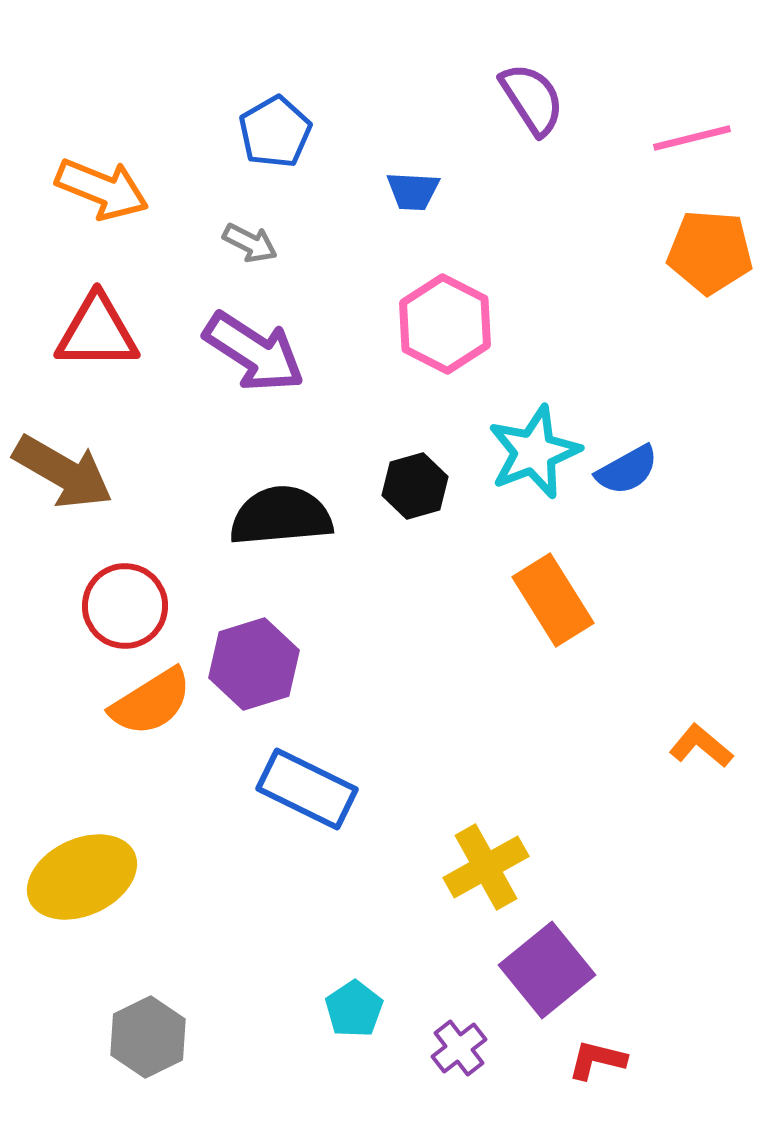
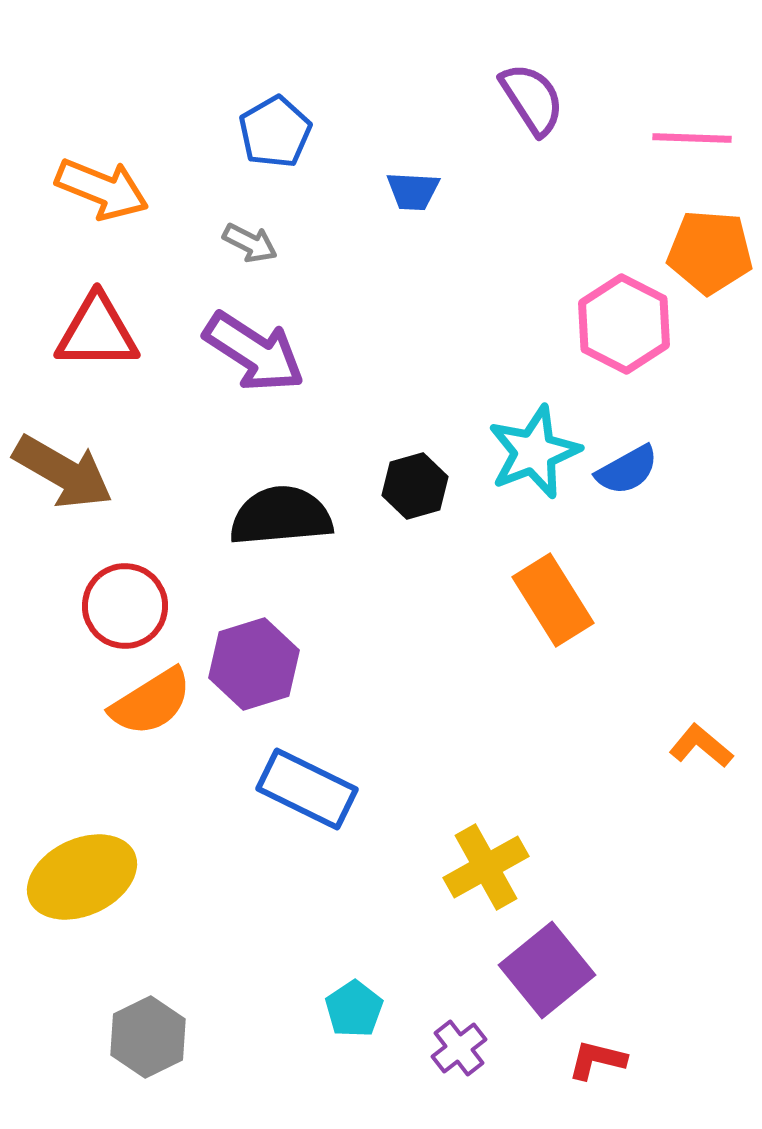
pink line: rotated 16 degrees clockwise
pink hexagon: moved 179 px right
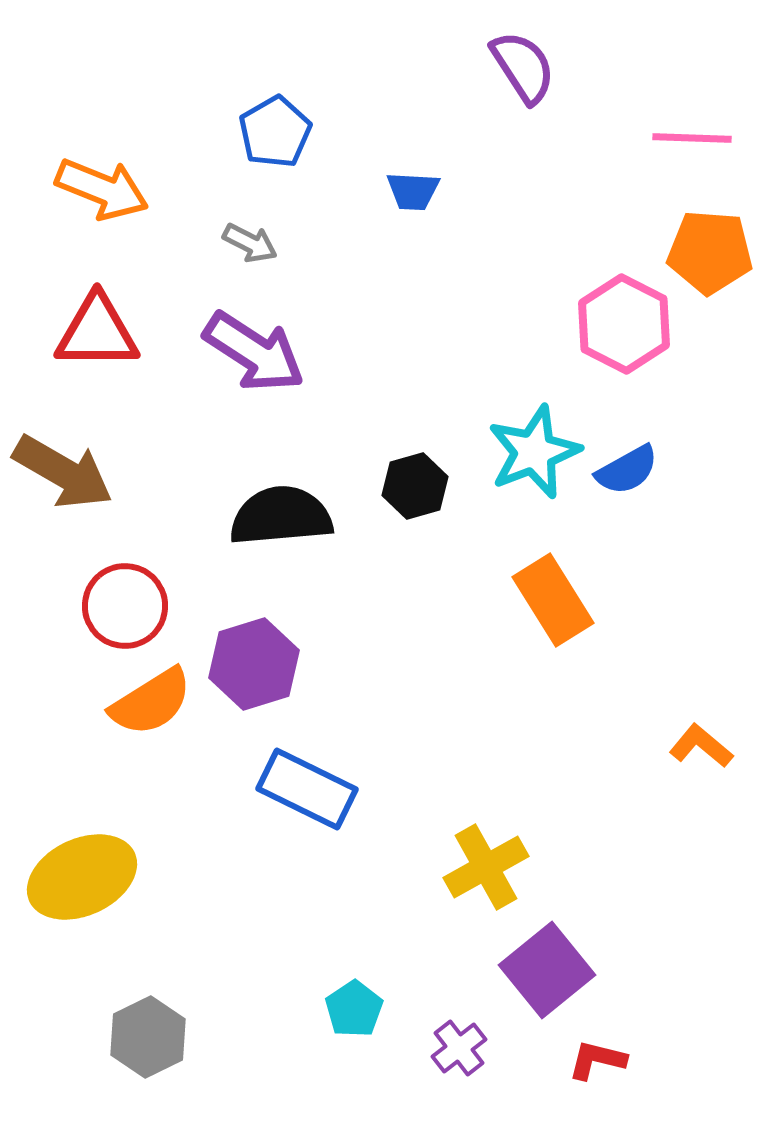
purple semicircle: moved 9 px left, 32 px up
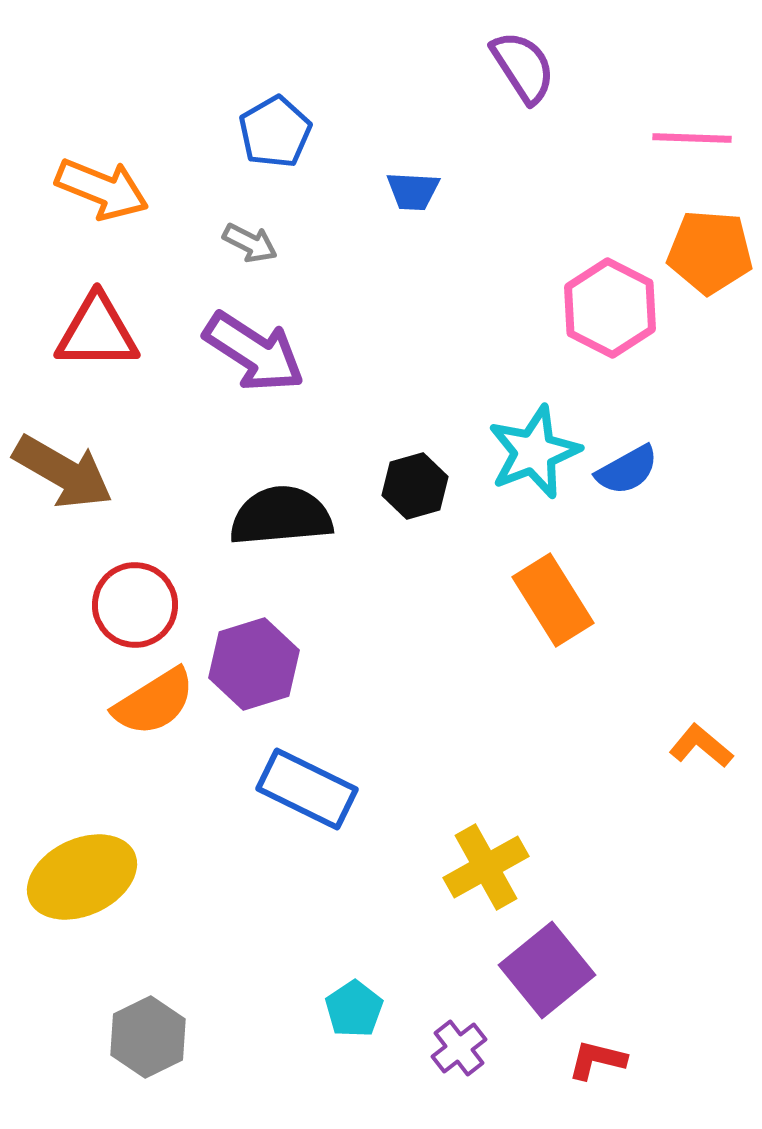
pink hexagon: moved 14 px left, 16 px up
red circle: moved 10 px right, 1 px up
orange semicircle: moved 3 px right
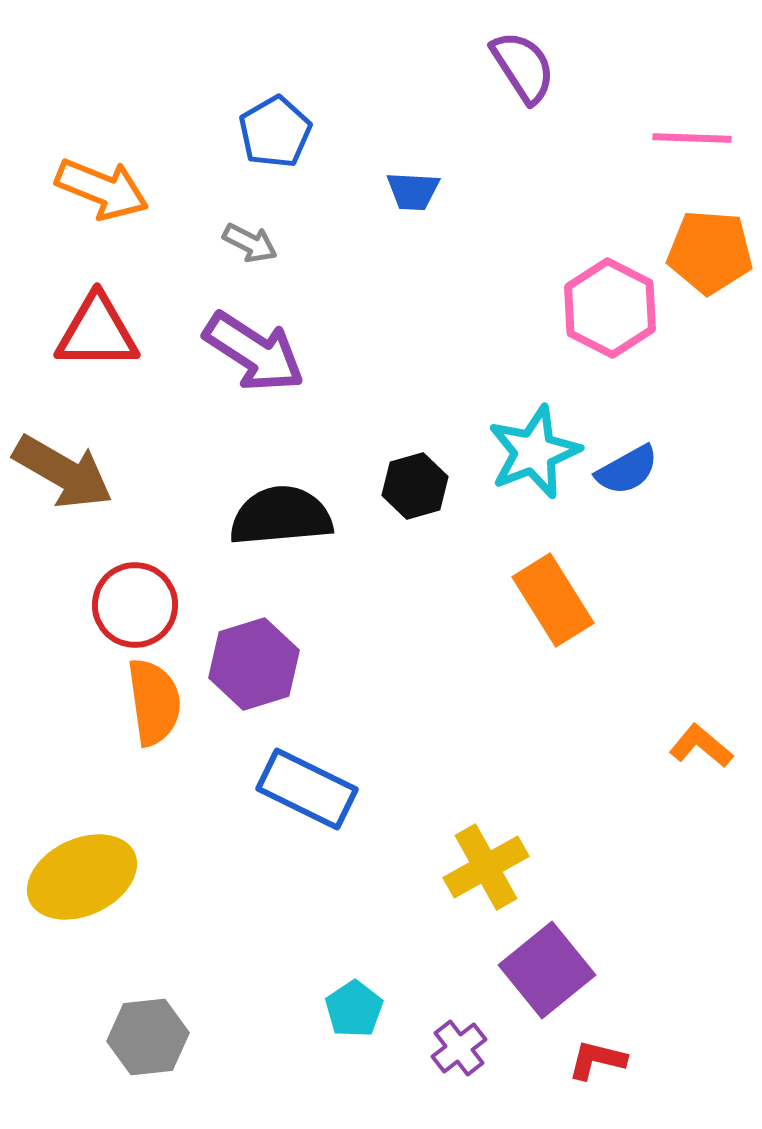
orange semicircle: rotated 66 degrees counterclockwise
gray hexagon: rotated 20 degrees clockwise
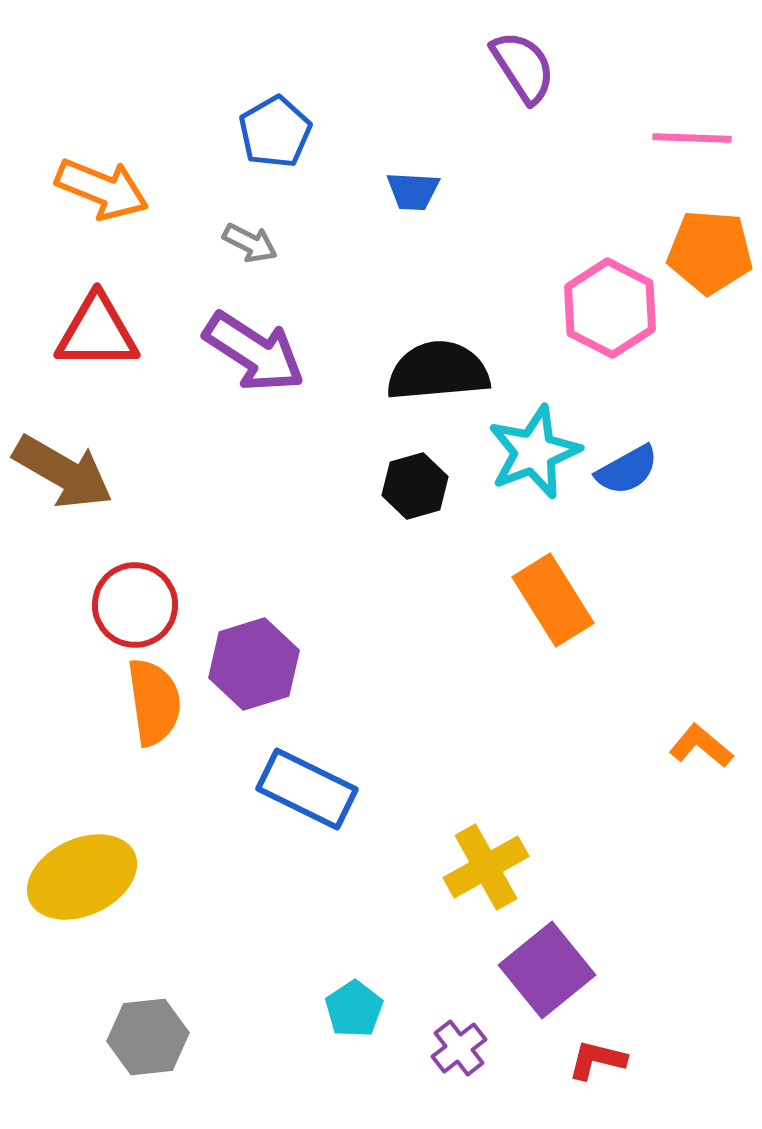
black semicircle: moved 157 px right, 145 px up
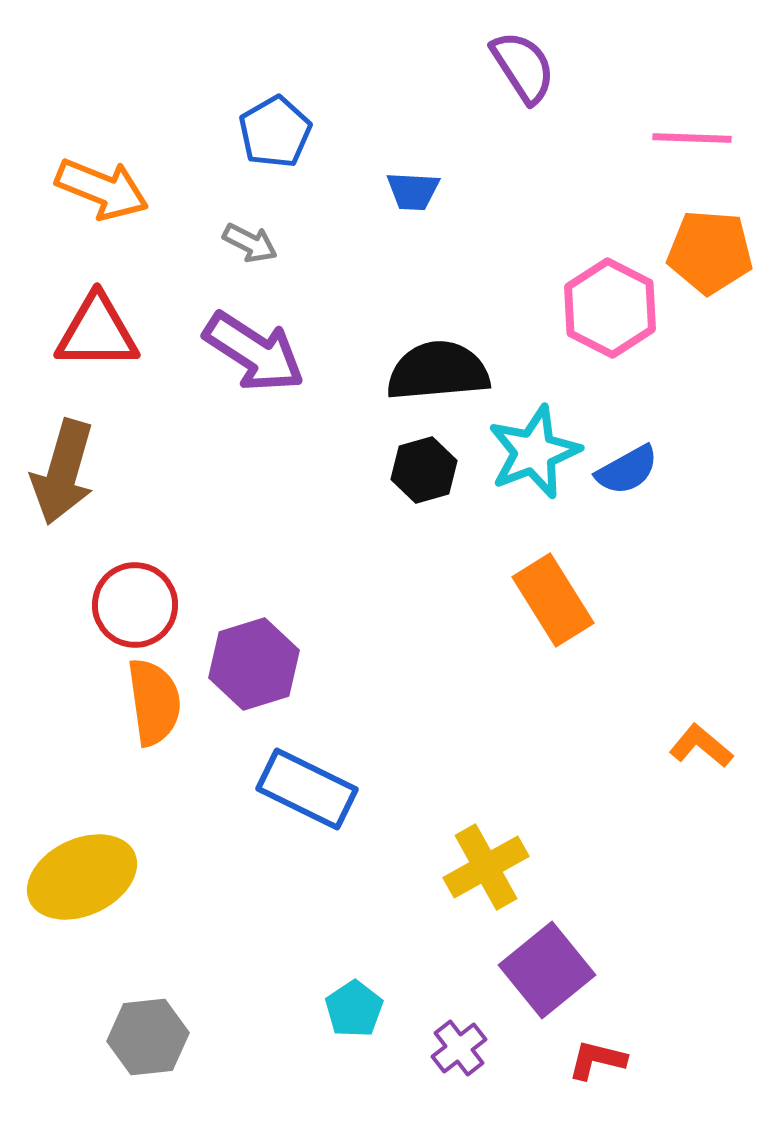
brown arrow: rotated 76 degrees clockwise
black hexagon: moved 9 px right, 16 px up
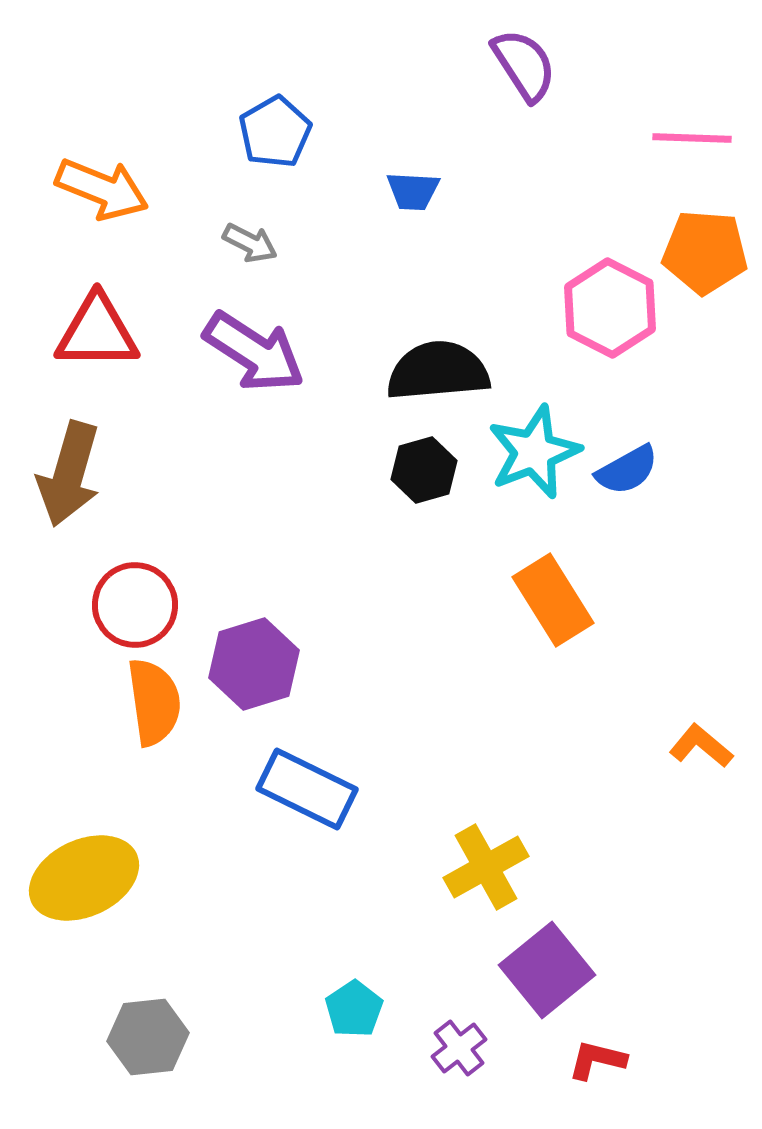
purple semicircle: moved 1 px right, 2 px up
orange pentagon: moved 5 px left
brown arrow: moved 6 px right, 2 px down
yellow ellipse: moved 2 px right, 1 px down
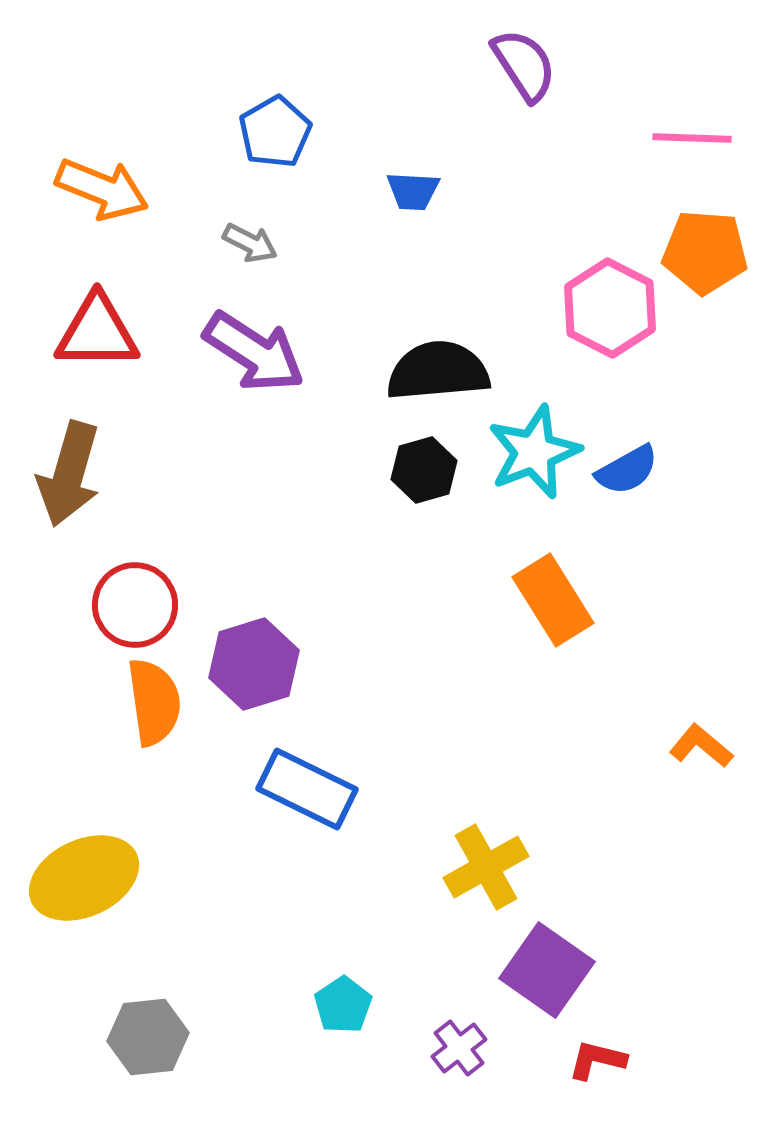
purple square: rotated 16 degrees counterclockwise
cyan pentagon: moved 11 px left, 4 px up
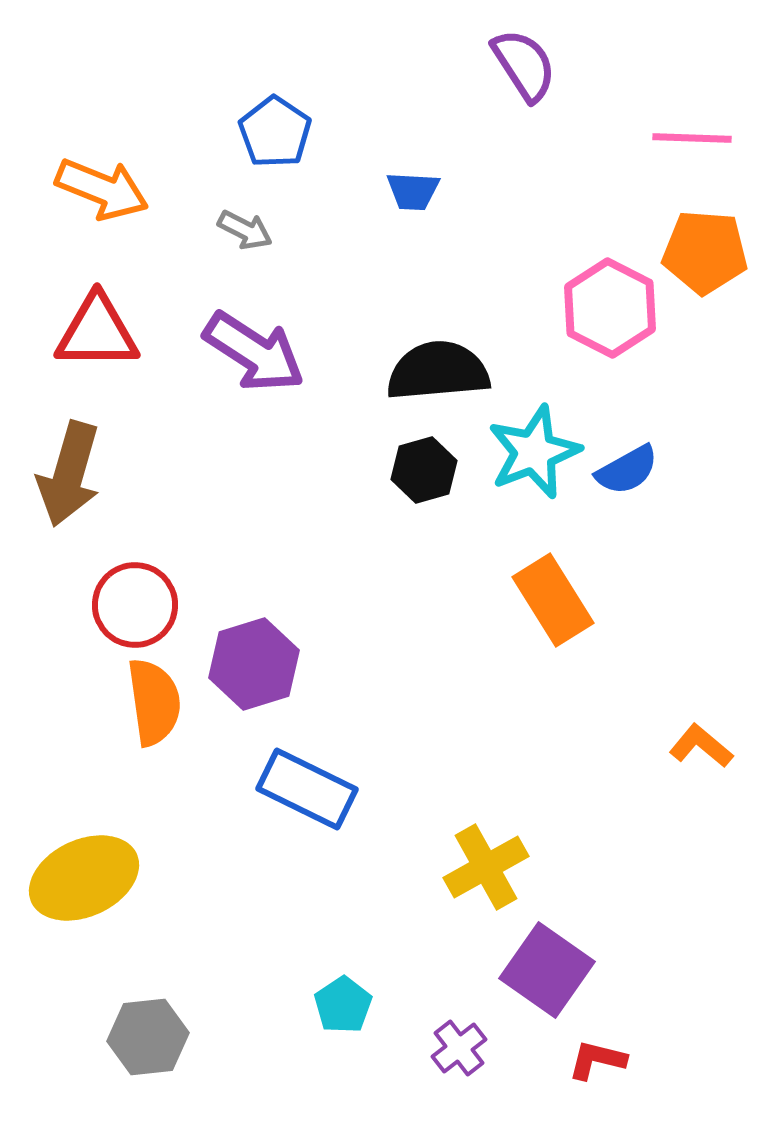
blue pentagon: rotated 8 degrees counterclockwise
gray arrow: moved 5 px left, 13 px up
